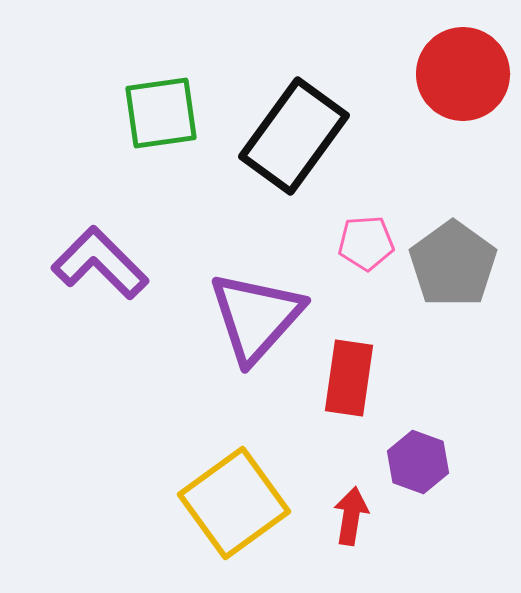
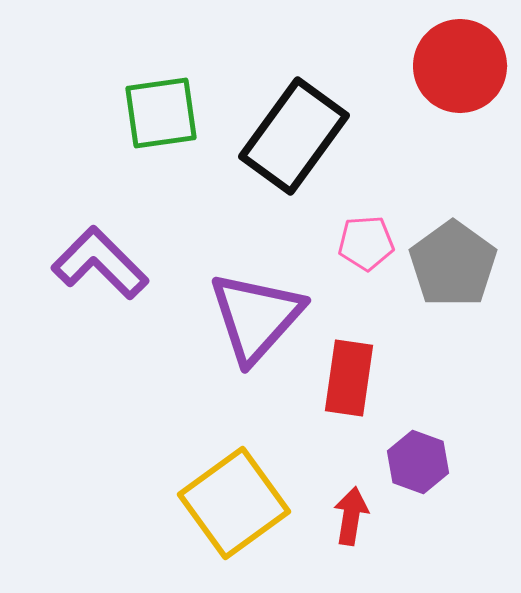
red circle: moved 3 px left, 8 px up
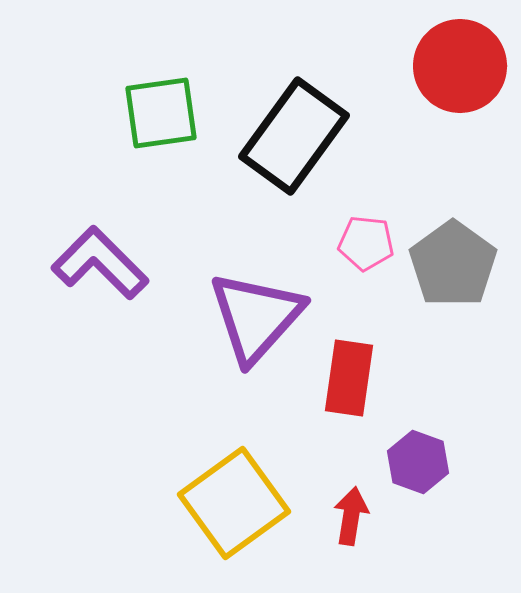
pink pentagon: rotated 10 degrees clockwise
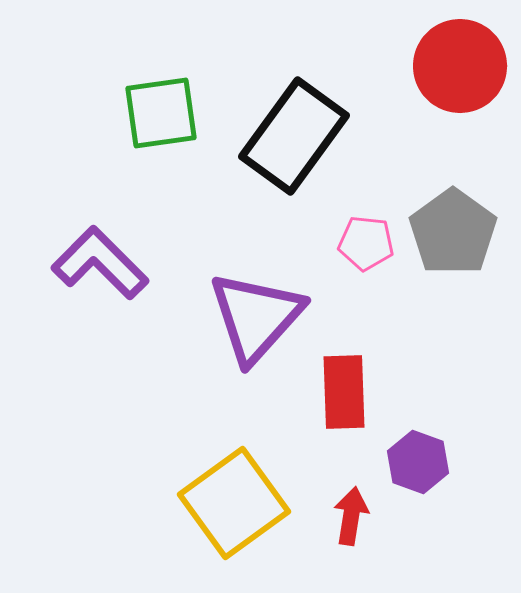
gray pentagon: moved 32 px up
red rectangle: moved 5 px left, 14 px down; rotated 10 degrees counterclockwise
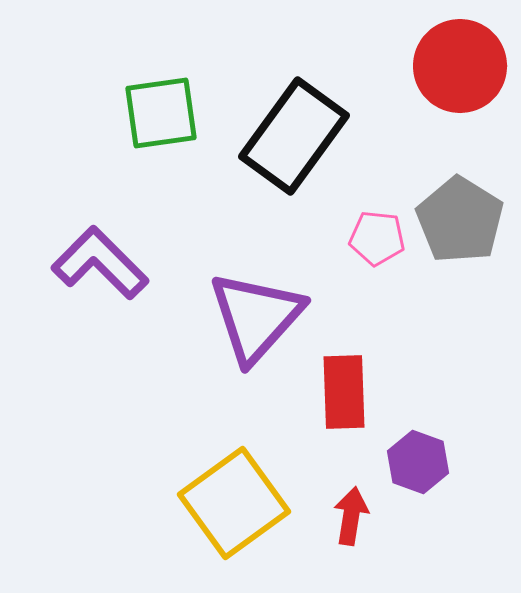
gray pentagon: moved 7 px right, 12 px up; rotated 4 degrees counterclockwise
pink pentagon: moved 11 px right, 5 px up
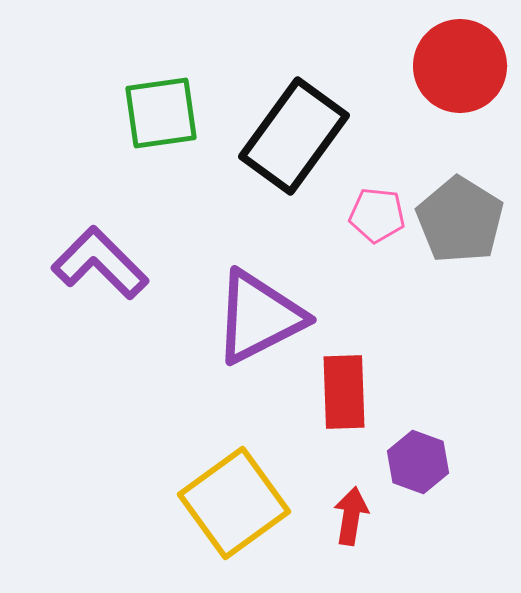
pink pentagon: moved 23 px up
purple triangle: moved 3 px right; rotated 21 degrees clockwise
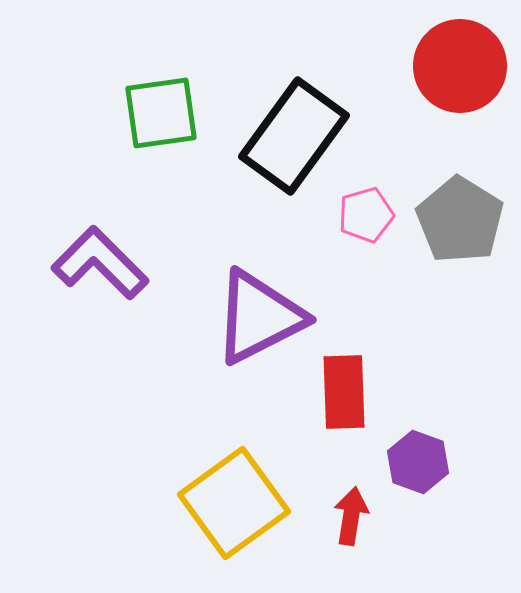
pink pentagon: moved 11 px left; rotated 22 degrees counterclockwise
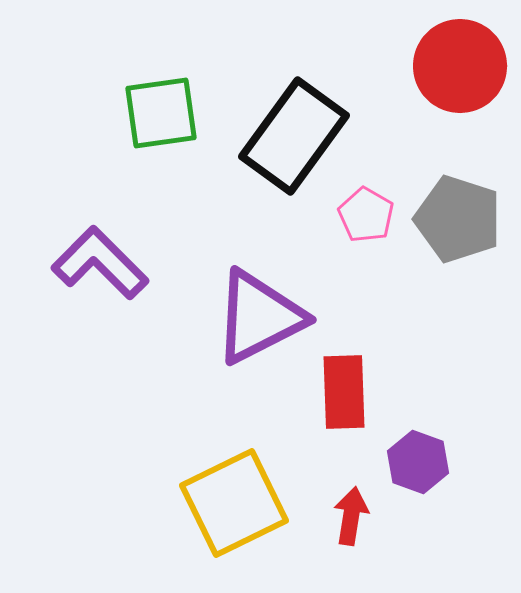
pink pentagon: rotated 26 degrees counterclockwise
gray pentagon: moved 2 px left, 1 px up; rotated 14 degrees counterclockwise
yellow square: rotated 10 degrees clockwise
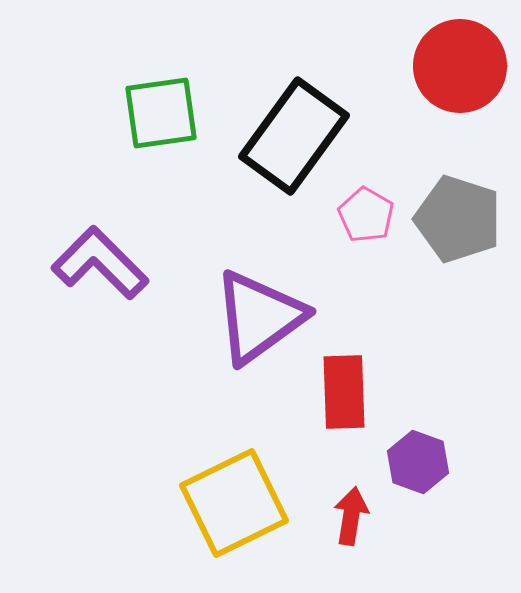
purple triangle: rotated 9 degrees counterclockwise
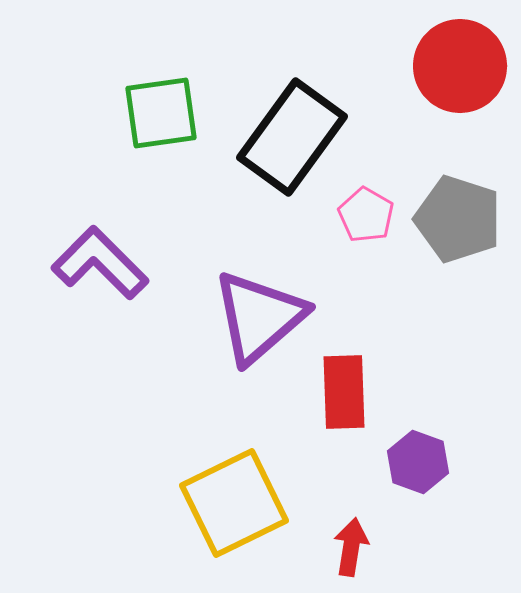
black rectangle: moved 2 px left, 1 px down
purple triangle: rotated 5 degrees counterclockwise
red arrow: moved 31 px down
